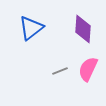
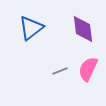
purple diamond: rotated 12 degrees counterclockwise
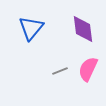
blue triangle: rotated 12 degrees counterclockwise
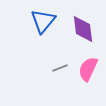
blue triangle: moved 12 px right, 7 px up
gray line: moved 3 px up
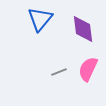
blue triangle: moved 3 px left, 2 px up
gray line: moved 1 px left, 4 px down
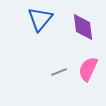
purple diamond: moved 2 px up
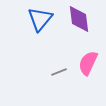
purple diamond: moved 4 px left, 8 px up
pink semicircle: moved 6 px up
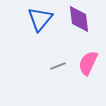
gray line: moved 1 px left, 6 px up
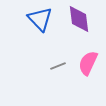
blue triangle: rotated 24 degrees counterclockwise
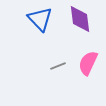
purple diamond: moved 1 px right
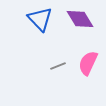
purple diamond: rotated 24 degrees counterclockwise
